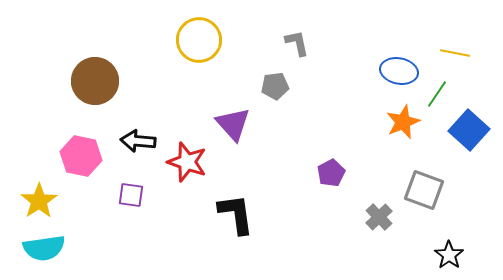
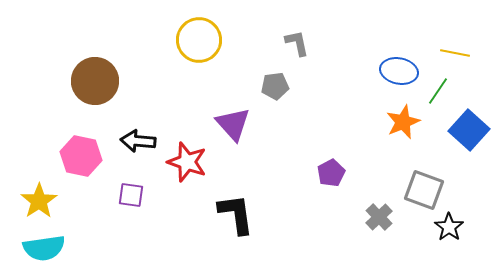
green line: moved 1 px right, 3 px up
black star: moved 28 px up
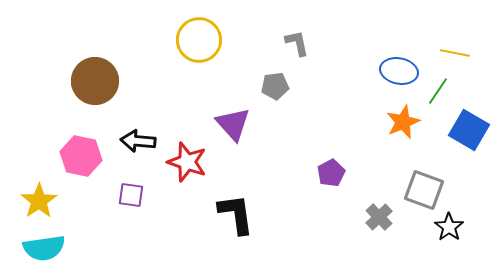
blue square: rotated 12 degrees counterclockwise
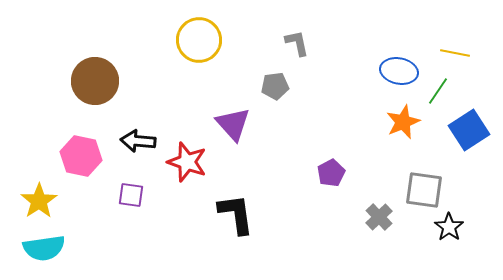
blue square: rotated 27 degrees clockwise
gray square: rotated 12 degrees counterclockwise
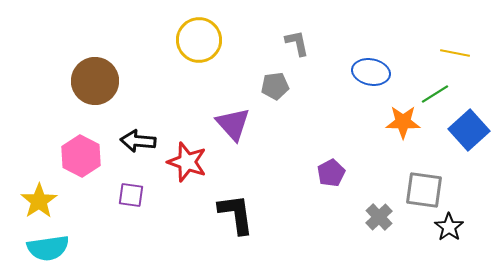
blue ellipse: moved 28 px left, 1 px down
green line: moved 3 px left, 3 px down; rotated 24 degrees clockwise
orange star: rotated 24 degrees clockwise
blue square: rotated 9 degrees counterclockwise
pink hexagon: rotated 15 degrees clockwise
cyan semicircle: moved 4 px right
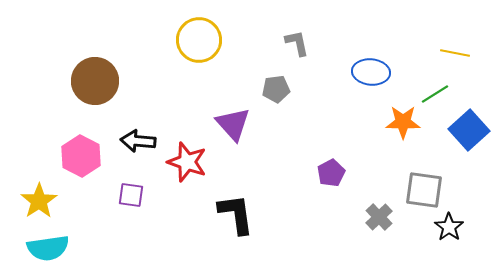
blue ellipse: rotated 6 degrees counterclockwise
gray pentagon: moved 1 px right, 3 px down
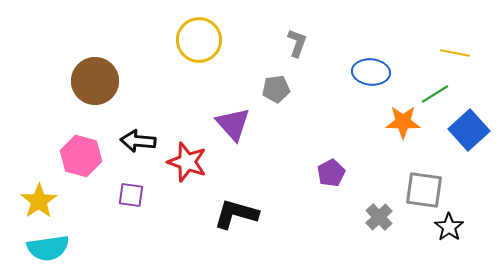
gray L-shape: rotated 32 degrees clockwise
pink hexagon: rotated 12 degrees counterclockwise
black L-shape: rotated 66 degrees counterclockwise
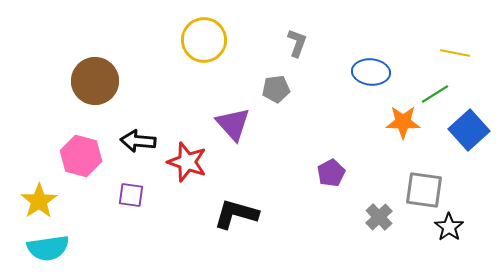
yellow circle: moved 5 px right
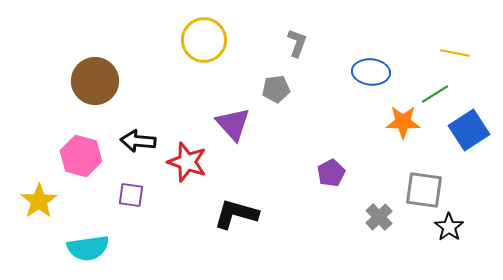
blue square: rotated 9 degrees clockwise
cyan semicircle: moved 40 px right
